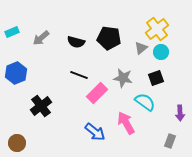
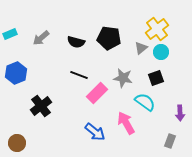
cyan rectangle: moved 2 px left, 2 px down
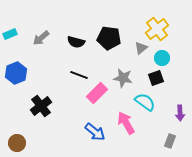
cyan circle: moved 1 px right, 6 px down
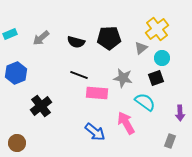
black pentagon: rotated 10 degrees counterclockwise
pink rectangle: rotated 50 degrees clockwise
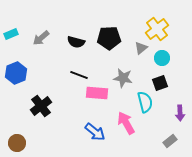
cyan rectangle: moved 1 px right
black square: moved 4 px right, 5 px down
cyan semicircle: rotated 40 degrees clockwise
gray rectangle: rotated 32 degrees clockwise
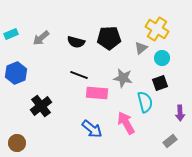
yellow cross: rotated 20 degrees counterclockwise
blue arrow: moved 3 px left, 3 px up
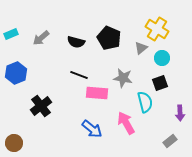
black pentagon: rotated 25 degrees clockwise
brown circle: moved 3 px left
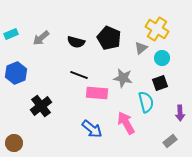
cyan semicircle: moved 1 px right
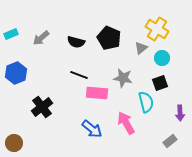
black cross: moved 1 px right, 1 px down
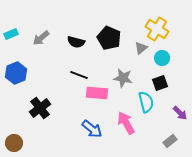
black cross: moved 2 px left, 1 px down
purple arrow: rotated 42 degrees counterclockwise
